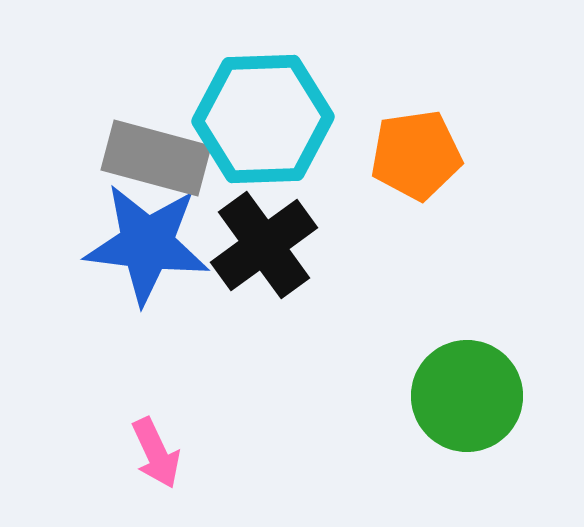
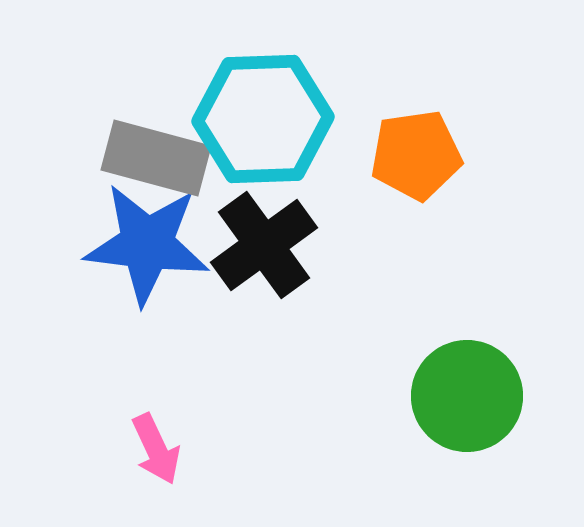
pink arrow: moved 4 px up
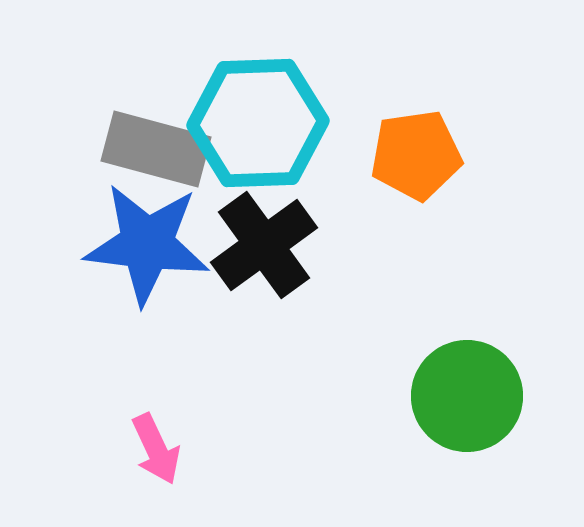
cyan hexagon: moved 5 px left, 4 px down
gray rectangle: moved 9 px up
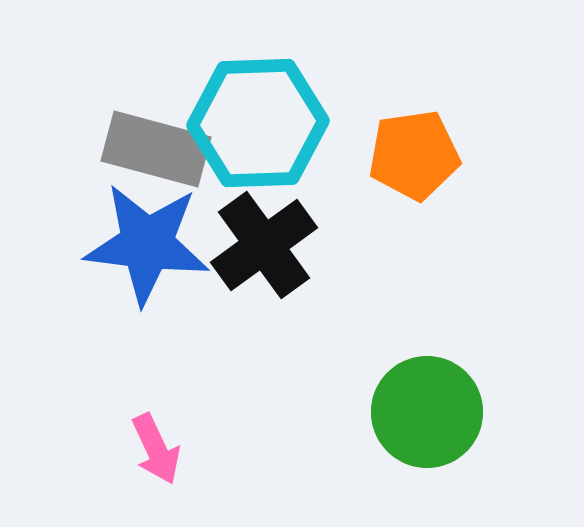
orange pentagon: moved 2 px left
green circle: moved 40 px left, 16 px down
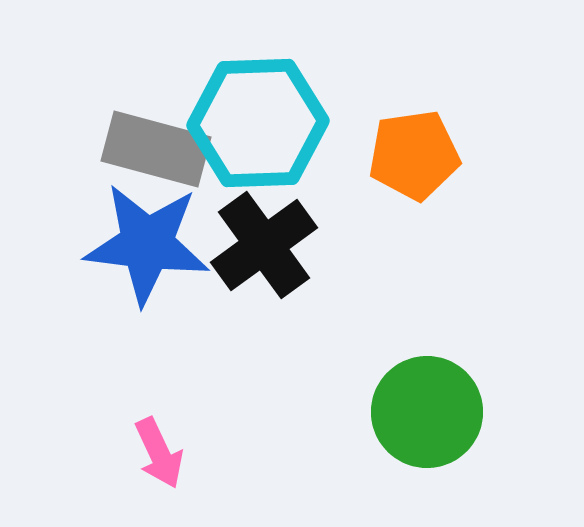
pink arrow: moved 3 px right, 4 px down
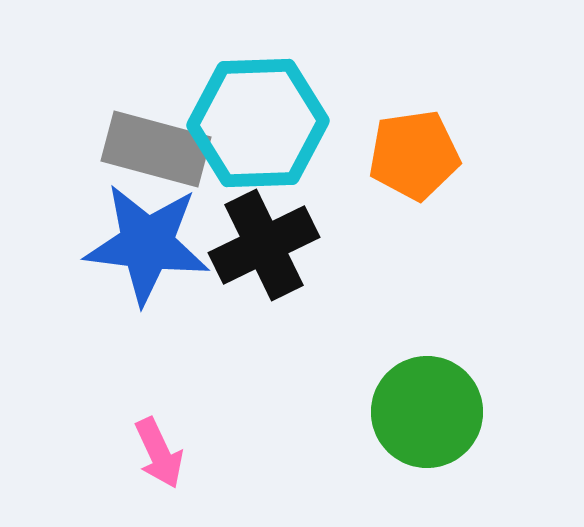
black cross: rotated 10 degrees clockwise
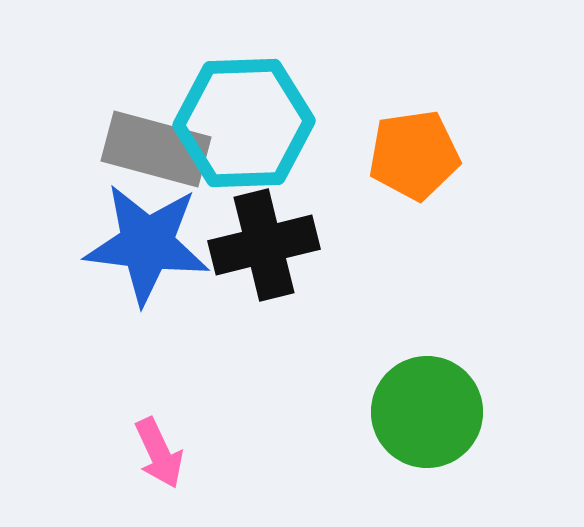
cyan hexagon: moved 14 px left
black cross: rotated 12 degrees clockwise
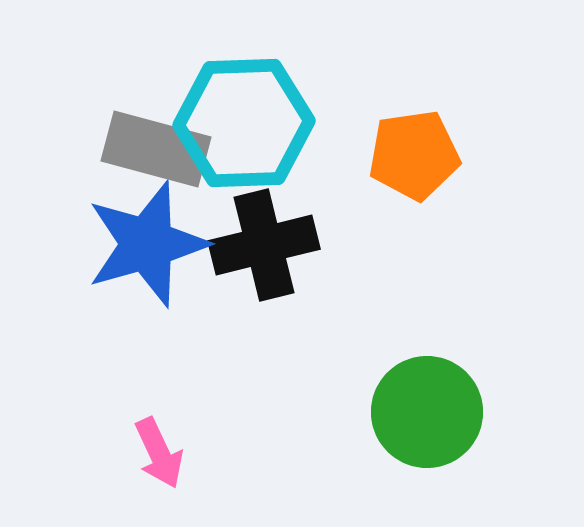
blue star: rotated 23 degrees counterclockwise
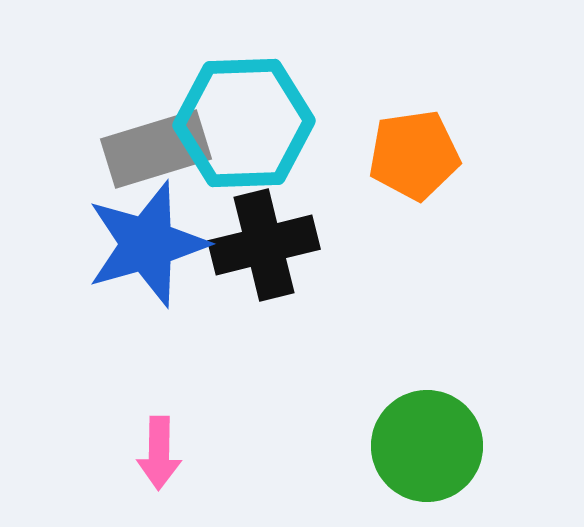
gray rectangle: rotated 32 degrees counterclockwise
green circle: moved 34 px down
pink arrow: rotated 26 degrees clockwise
